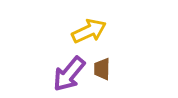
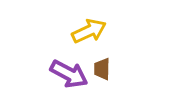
purple arrow: rotated 102 degrees counterclockwise
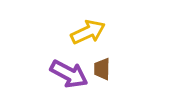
yellow arrow: moved 1 px left, 1 px down
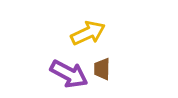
yellow arrow: moved 1 px down
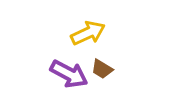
brown trapezoid: rotated 60 degrees counterclockwise
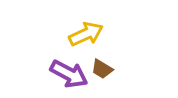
yellow arrow: moved 2 px left, 1 px down
